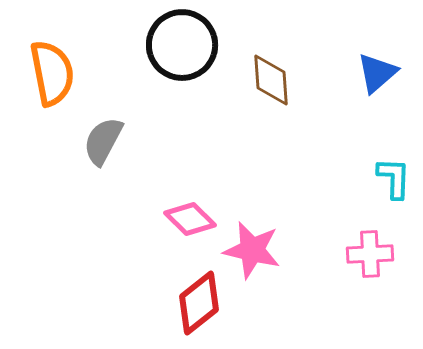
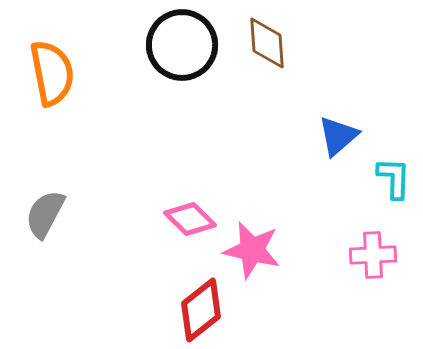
blue triangle: moved 39 px left, 63 px down
brown diamond: moved 4 px left, 37 px up
gray semicircle: moved 58 px left, 73 px down
pink cross: moved 3 px right, 1 px down
red diamond: moved 2 px right, 7 px down
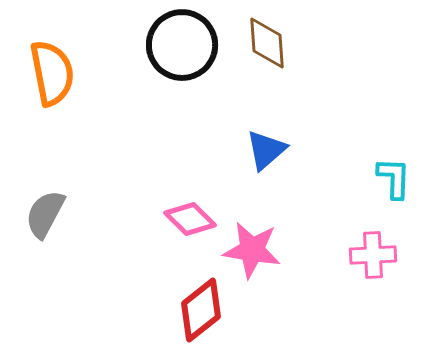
blue triangle: moved 72 px left, 14 px down
pink star: rotated 4 degrees counterclockwise
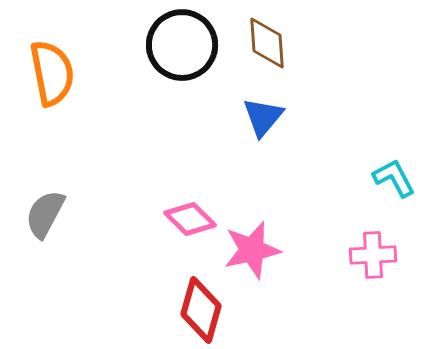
blue triangle: moved 3 px left, 33 px up; rotated 9 degrees counterclockwise
cyan L-shape: rotated 30 degrees counterclockwise
pink star: rotated 22 degrees counterclockwise
red diamond: rotated 36 degrees counterclockwise
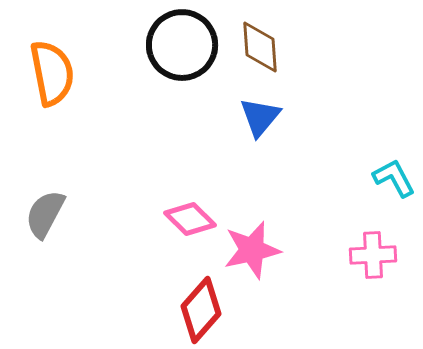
brown diamond: moved 7 px left, 4 px down
blue triangle: moved 3 px left
red diamond: rotated 26 degrees clockwise
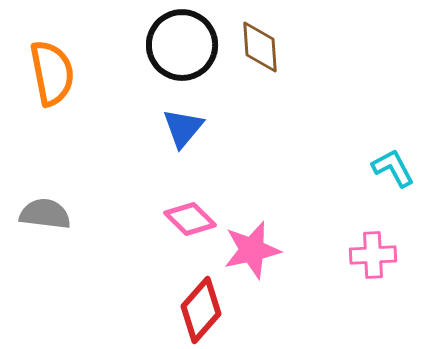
blue triangle: moved 77 px left, 11 px down
cyan L-shape: moved 1 px left, 10 px up
gray semicircle: rotated 69 degrees clockwise
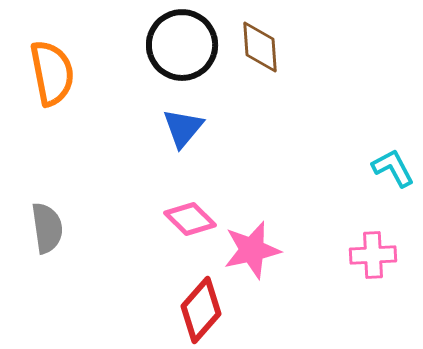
gray semicircle: moved 2 px right, 14 px down; rotated 75 degrees clockwise
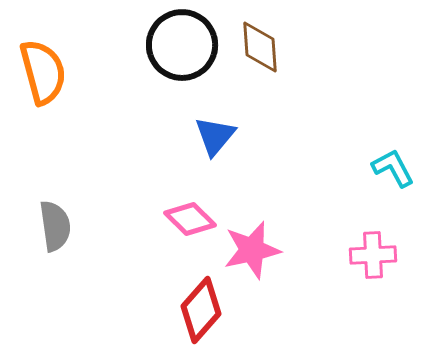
orange semicircle: moved 9 px left, 1 px up; rotated 4 degrees counterclockwise
blue triangle: moved 32 px right, 8 px down
gray semicircle: moved 8 px right, 2 px up
